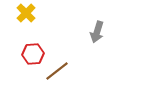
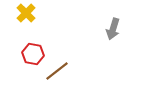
gray arrow: moved 16 px right, 3 px up
red hexagon: rotated 15 degrees clockwise
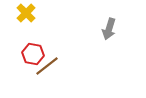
gray arrow: moved 4 px left
brown line: moved 10 px left, 5 px up
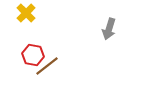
red hexagon: moved 1 px down
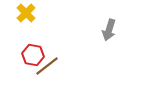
gray arrow: moved 1 px down
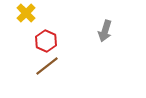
gray arrow: moved 4 px left, 1 px down
red hexagon: moved 13 px right, 14 px up; rotated 15 degrees clockwise
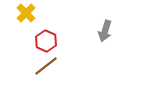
brown line: moved 1 px left
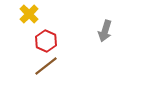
yellow cross: moved 3 px right, 1 px down
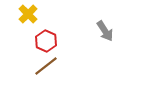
yellow cross: moved 1 px left
gray arrow: rotated 50 degrees counterclockwise
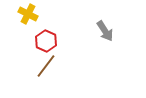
yellow cross: rotated 18 degrees counterclockwise
brown line: rotated 15 degrees counterclockwise
